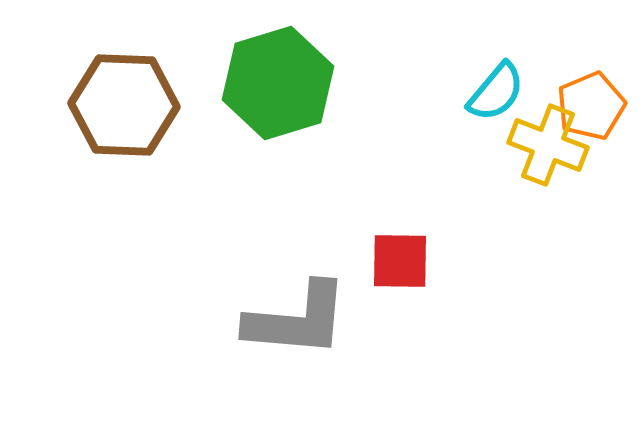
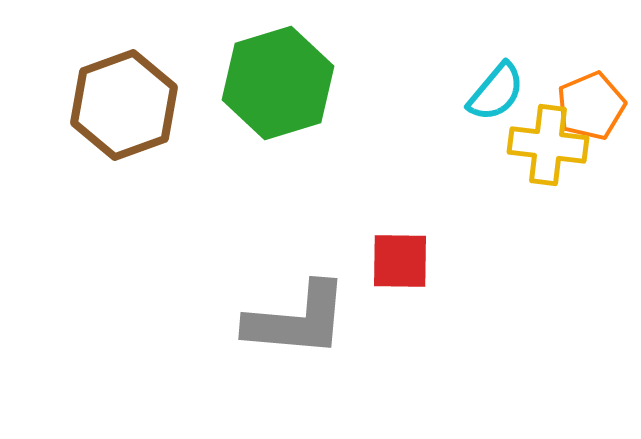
brown hexagon: rotated 22 degrees counterclockwise
yellow cross: rotated 14 degrees counterclockwise
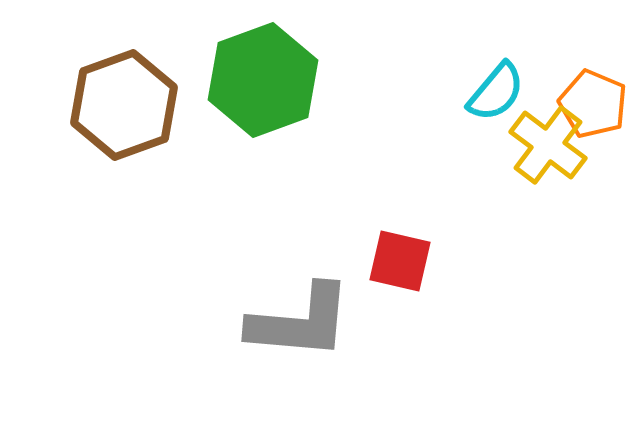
green hexagon: moved 15 px left, 3 px up; rotated 3 degrees counterclockwise
orange pentagon: moved 2 px right, 2 px up; rotated 26 degrees counterclockwise
yellow cross: rotated 30 degrees clockwise
red square: rotated 12 degrees clockwise
gray L-shape: moved 3 px right, 2 px down
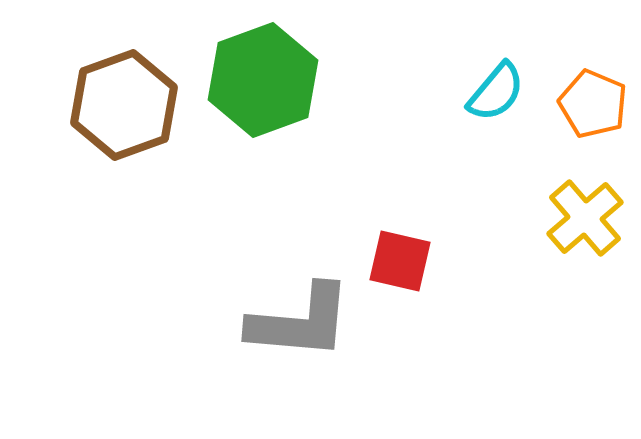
yellow cross: moved 37 px right, 73 px down; rotated 12 degrees clockwise
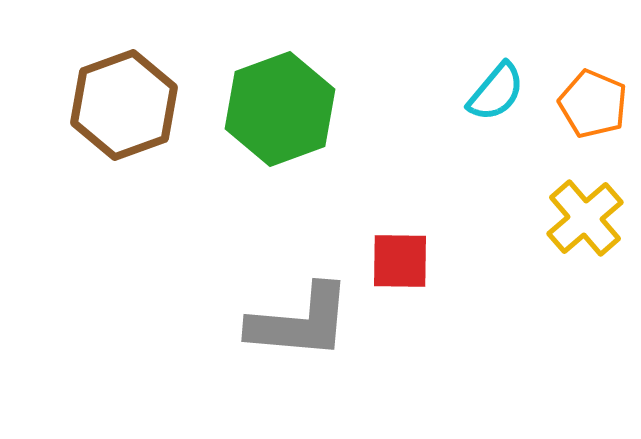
green hexagon: moved 17 px right, 29 px down
red square: rotated 12 degrees counterclockwise
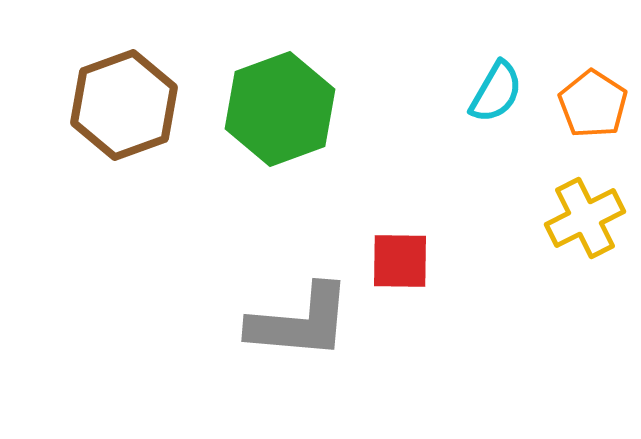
cyan semicircle: rotated 10 degrees counterclockwise
orange pentagon: rotated 10 degrees clockwise
yellow cross: rotated 14 degrees clockwise
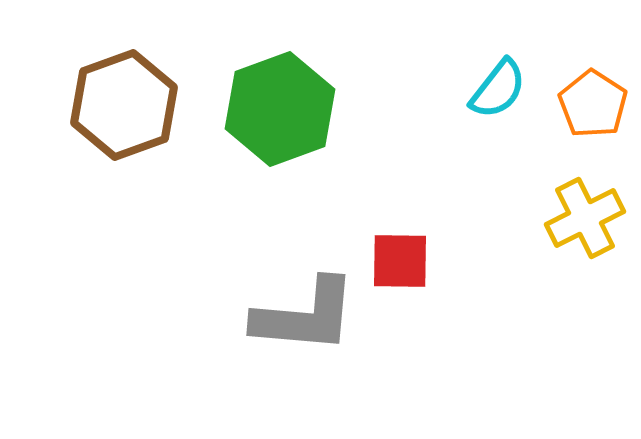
cyan semicircle: moved 2 px right, 3 px up; rotated 8 degrees clockwise
gray L-shape: moved 5 px right, 6 px up
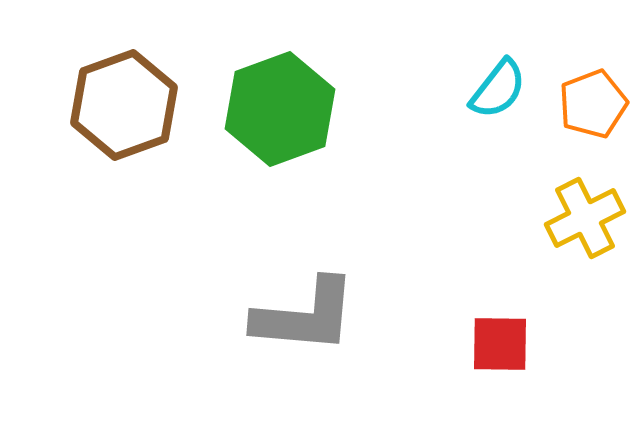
orange pentagon: rotated 18 degrees clockwise
red square: moved 100 px right, 83 px down
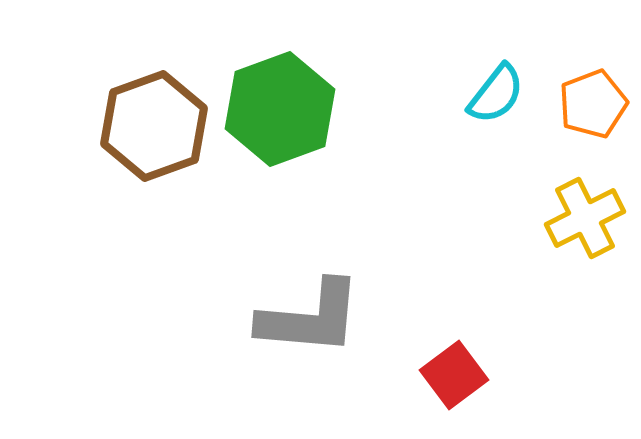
cyan semicircle: moved 2 px left, 5 px down
brown hexagon: moved 30 px right, 21 px down
gray L-shape: moved 5 px right, 2 px down
red square: moved 46 px left, 31 px down; rotated 38 degrees counterclockwise
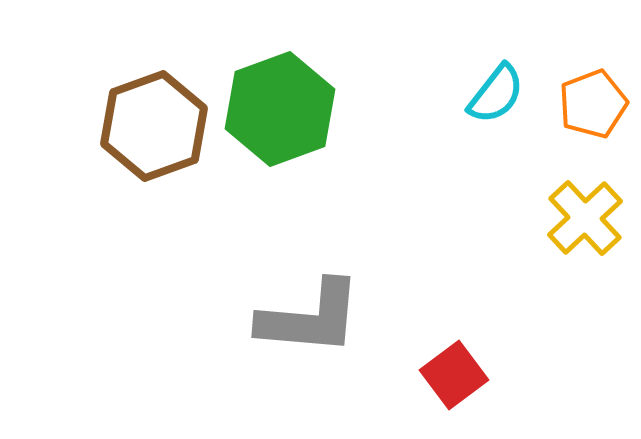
yellow cross: rotated 16 degrees counterclockwise
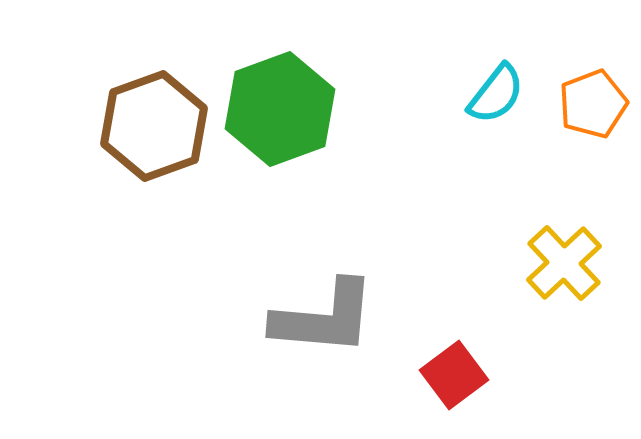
yellow cross: moved 21 px left, 45 px down
gray L-shape: moved 14 px right
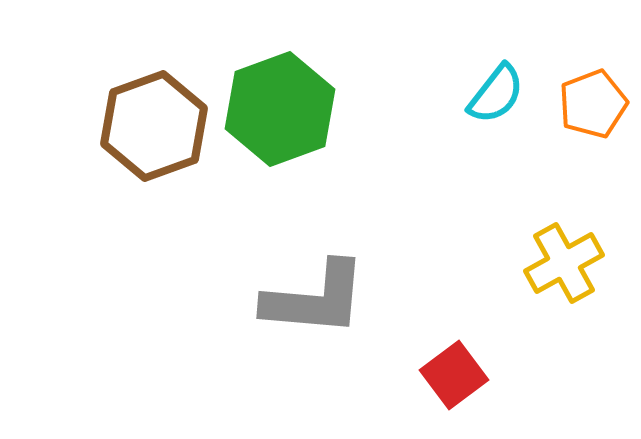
yellow cross: rotated 14 degrees clockwise
gray L-shape: moved 9 px left, 19 px up
